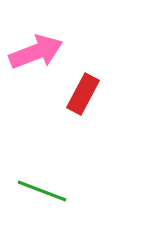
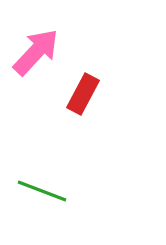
pink arrow: rotated 26 degrees counterclockwise
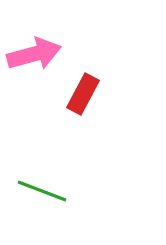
pink arrow: moved 2 px left, 2 px down; rotated 32 degrees clockwise
